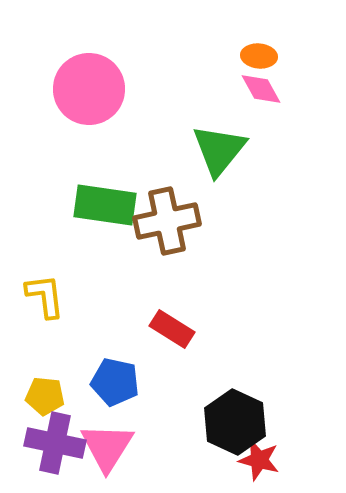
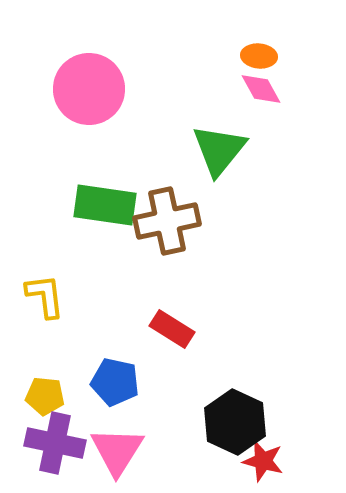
pink triangle: moved 10 px right, 4 px down
red star: moved 4 px right, 1 px down
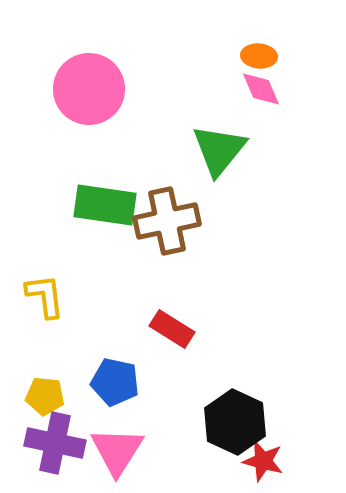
pink diamond: rotated 6 degrees clockwise
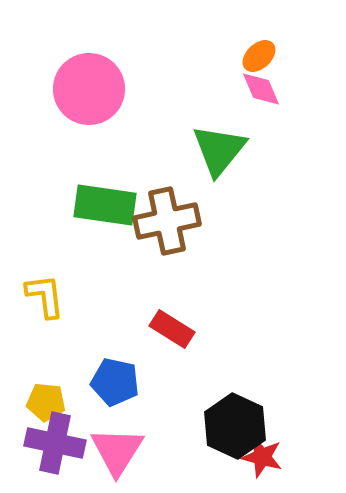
orange ellipse: rotated 48 degrees counterclockwise
yellow pentagon: moved 1 px right, 6 px down
black hexagon: moved 4 px down
red star: moved 1 px left, 4 px up
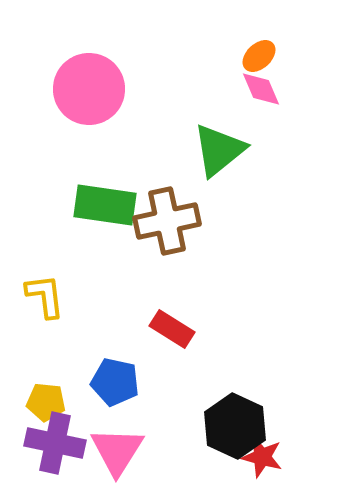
green triangle: rotated 12 degrees clockwise
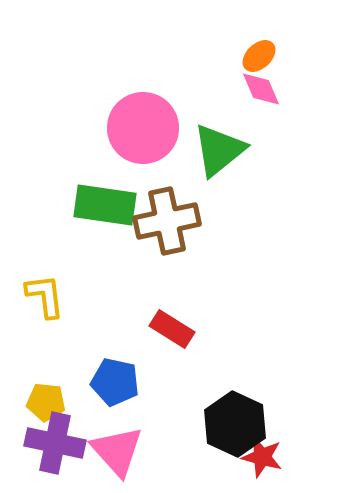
pink circle: moved 54 px right, 39 px down
black hexagon: moved 2 px up
pink triangle: rotated 14 degrees counterclockwise
